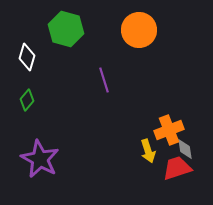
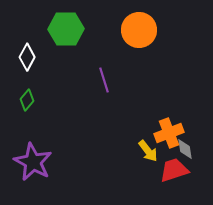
green hexagon: rotated 16 degrees counterclockwise
white diamond: rotated 12 degrees clockwise
orange cross: moved 3 px down
yellow arrow: rotated 20 degrees counterclockwise
purple star: moved 7 px left, 3 px down
red trapezoid: moved 3 px left, 2 px down
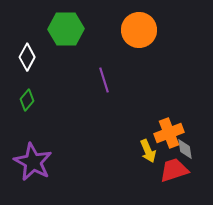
yellow arrow: rotated 15 degrees clockwise
